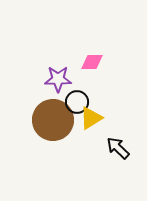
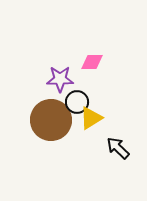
purple star: moved 2 px right
brown circle: moved 2 px left
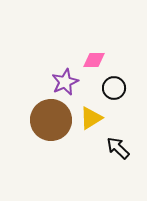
pink diamond: moved 2 px right, 2 px up
purple star: moved 5 px right, 3 px down; rotated 24 degrees counterclockwise
black circle: moved 37 px right, 14 px up
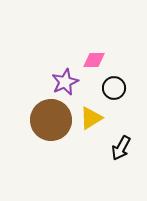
black arrow: moved 3 px right; rotated 105 degrees counterclockwise
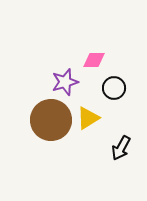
purple star: rotated 8 degrees clockwise
yellow triangle: moved 3 px left
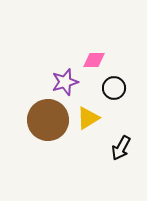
brown circle: moved 3 px left
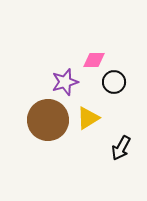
black circle: moved 6 px up
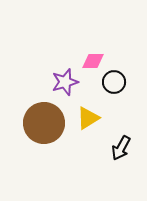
pink diamond: moved 1 px left, 1 px down
brown circle: moved 4 px left, 3 px down
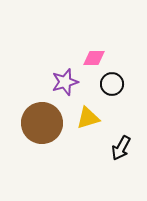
pink diamond: moved 1 px right, 3 px up
black circle: moved 2 px left, 2 px down
yellow triangle: rotated 15 degrees clockwise
brown circle: moved 2 px left
